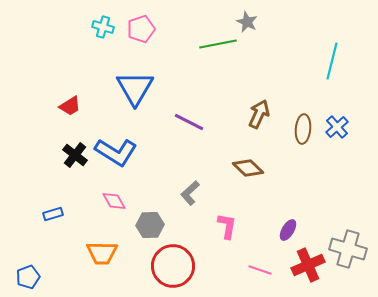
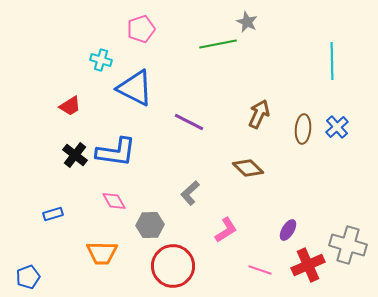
cyan cross: moved 2 px left, 33 px down
cyan line: rotated 15 degrees counterclockwise
blue triangle: rotated 33 degrees counterclockwise
blue L-shape: rotated 24 degrees counterclockwise
pink L-shape: moved 1 px left, 4 px down; rotated 48 degrees clockwise
gray cross: moved 4 px up
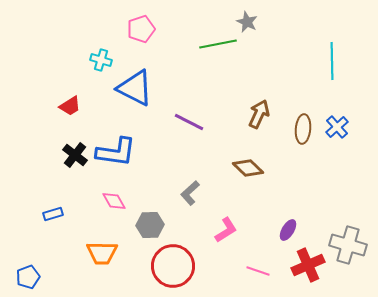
pink line: moved 2 px left, 1 px down
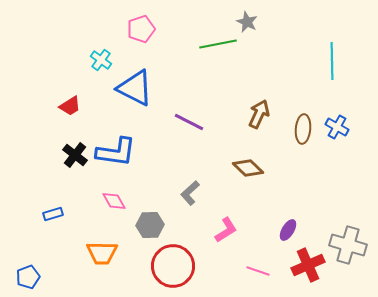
cyan cross: rotated 20 degrees clockwise
blue cross: rotated 20 degrees counterclockwise
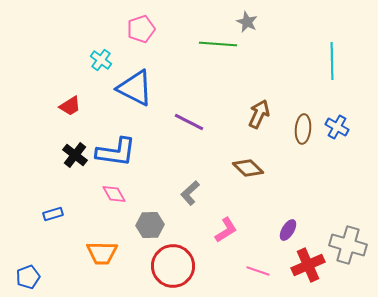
green line: rotated 15 degrees clockwise
pink diamond: moved 7 px up
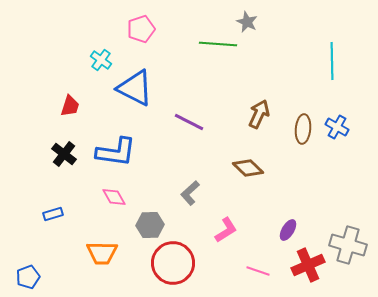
red trapezoid: rotated 40 degrees counterclockwise
black cross: moved 11 px left, 1 px up
pink diamond: moved 3 px down
red circle: moved 3 px up
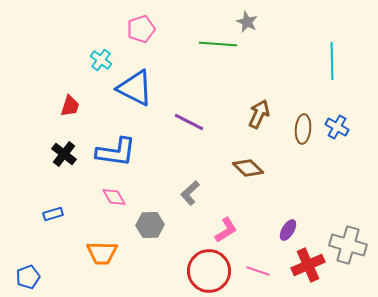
red circle: moved 36 px right, 8 px down
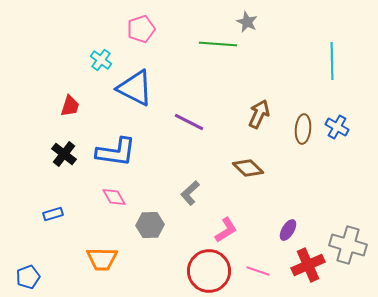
orange trapezoid: moved 6 px down
